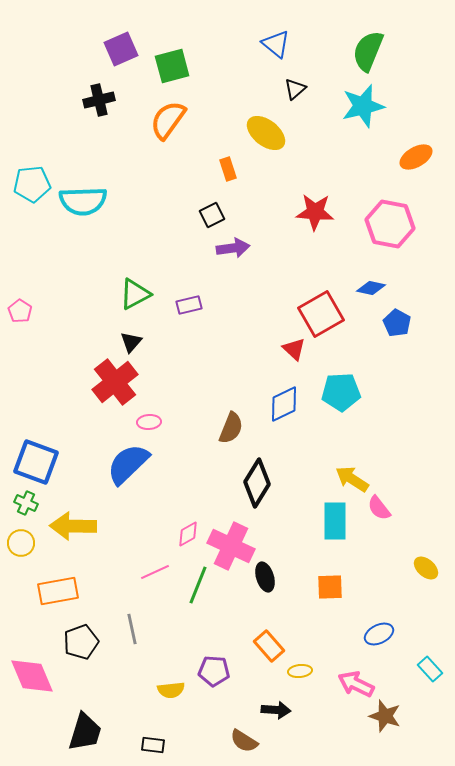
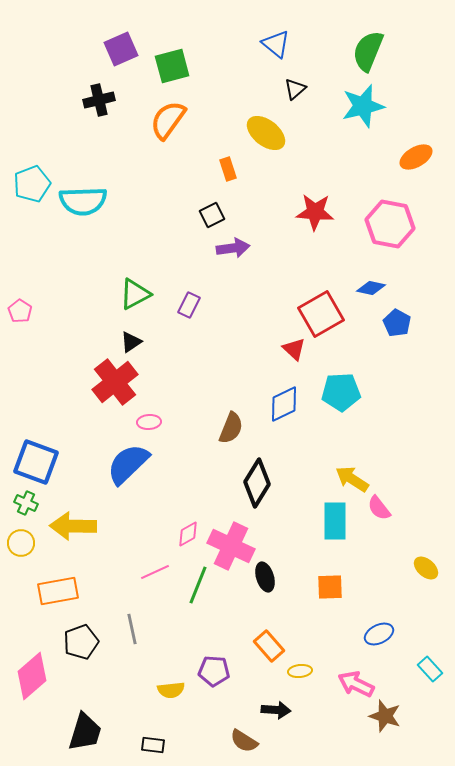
cyan pentagon at (32, 184): rotated 15 degrees counterclockwise
purple rectangle at (189, 305): rotated 50 degrees counterclockwise
black triangle at (131, 342): rotated 15 degrees clockwise
pink diamond at (32, 676): rotated 72 degrees clockwise
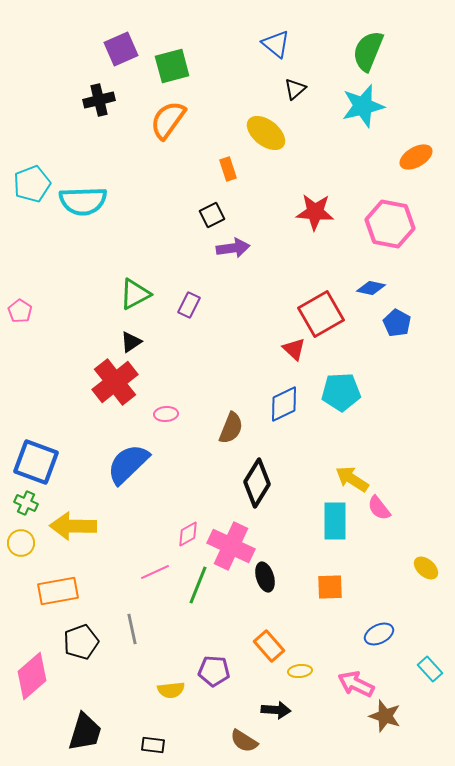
pink ellipse at (149, 422): moved 17 px right, 8 px up
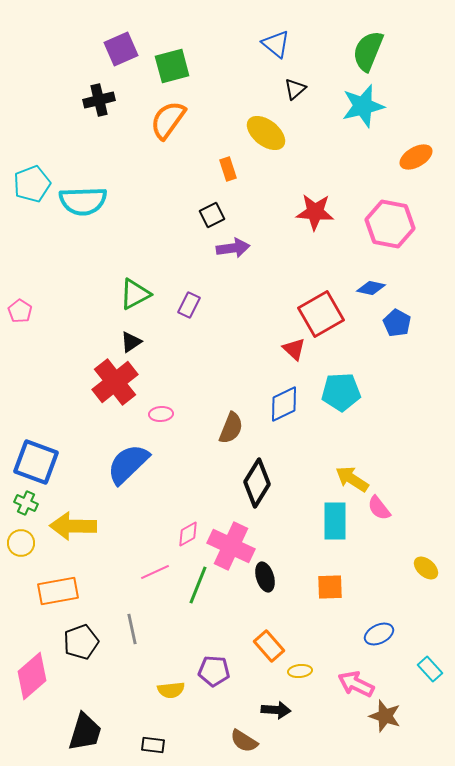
pink ellipse at (166, 414): moved 5 px left
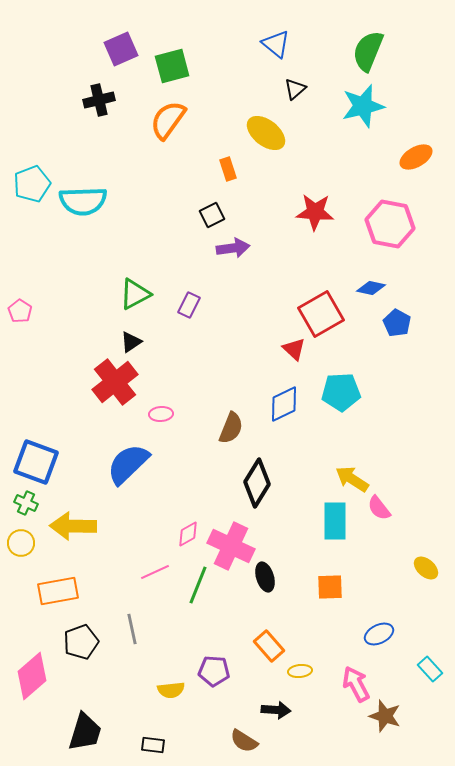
pink arrow at (356, 684): rotated 36 degrees clockwise
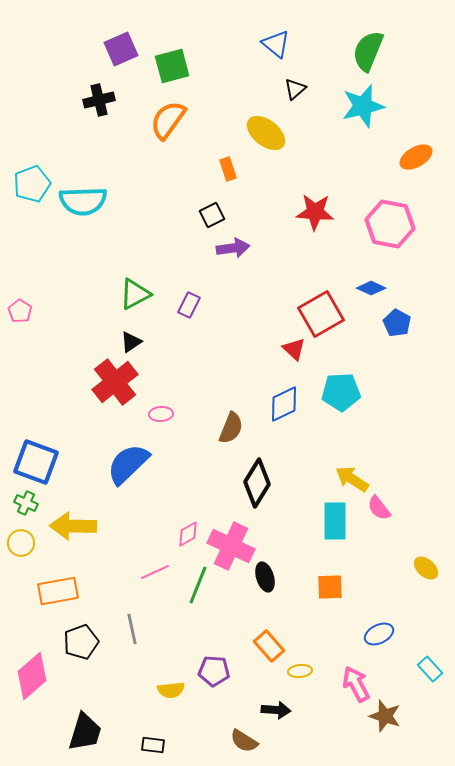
blue diamond at (371, 288): rotated 12 degrees clockwise
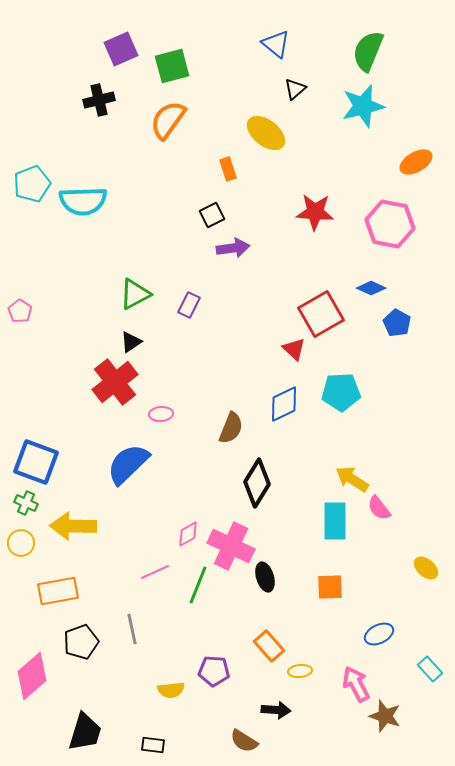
orange ellipse at (416, 157): moved 5 px down
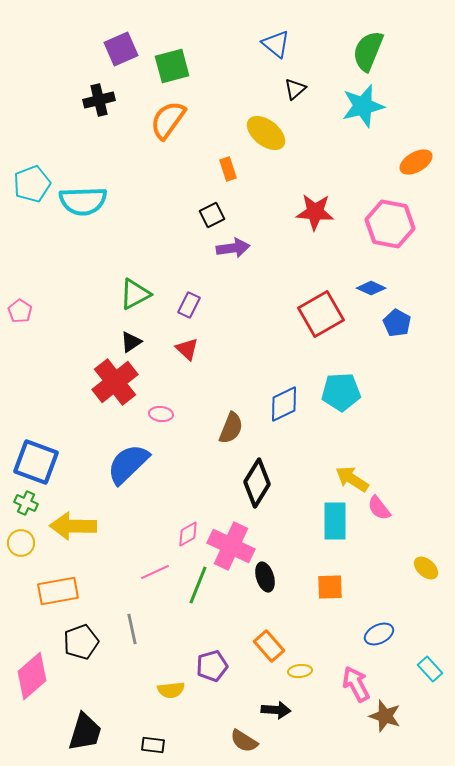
red triangle at (294, 349): moved 107 px left
pink ellipse at (161, 414): rotated 10 degrees clockwise
purple pentagon at (214, 671): moved 2 px left, 5 px up; rotated 20 degrees counterclockwise
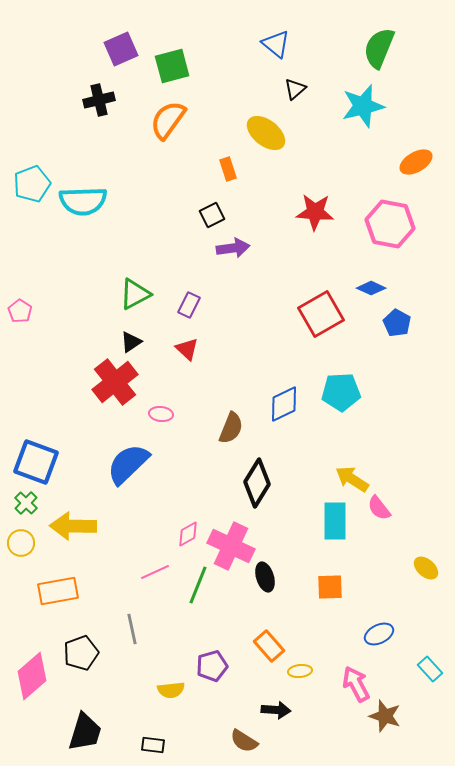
green semicircle at (368, 51): moved 11 px right, 3 px up
green cross at (26, 503): rotated 20 degrees clockwise
black pentagon at (81, 642): moved 11 px down
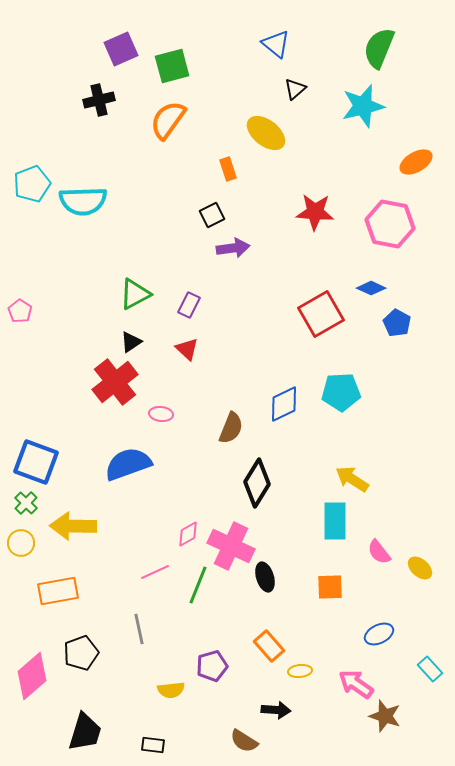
blue semicircle at (128, 464): rotated 24 degrees clockwise
pink semicircle at (379, 508): moved 44 px down
yellow ellipse at (426, 568): moved 6 px left
gray line at (132, 629): moved 7 px right
pink arrow at (356, 684): rotated 27 degrees counterclockwise
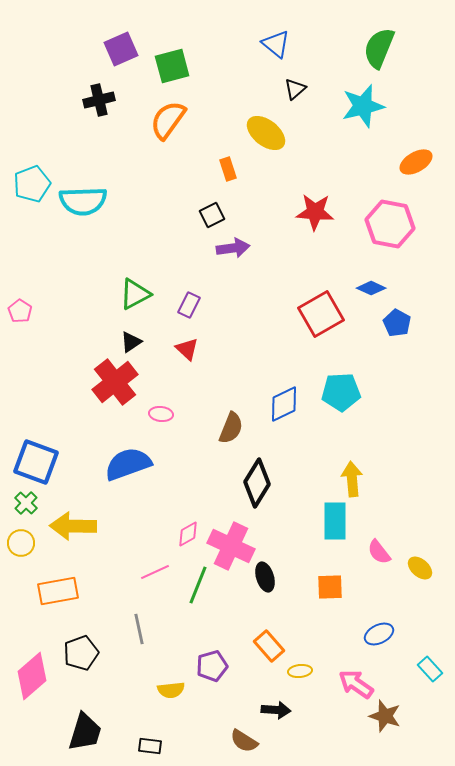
yellow arrow at (352, 479): rotated 52 degrees clockwise
black rectangle at (153, 745): moved 3 px left, 1 px down
